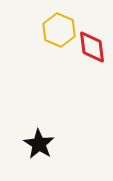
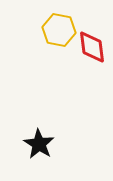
yellow hexagon: rotated 12 degrees counterclockwise
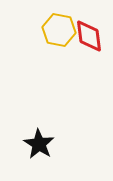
red diamond: moved 3 px left, 11 px up
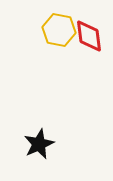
black star: rotated 16 degrees clockwise
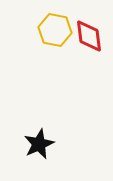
yellow hexagon: moved 4 px left
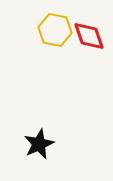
red diamond: rotated 12 degrees counterclockwise
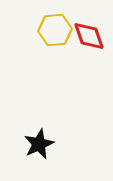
yellow hexagon: rotated 16 degrees counterclockwise
